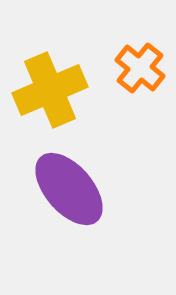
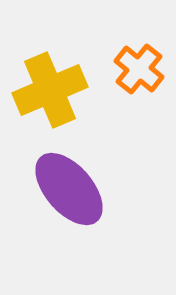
orange cross: moved 1 px left, 1 px down
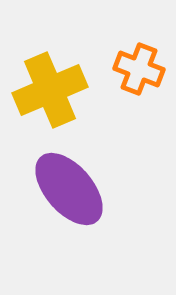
orange cross: rotated 18 degrees counterclockwise
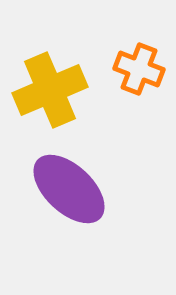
purple ellipse: rotated 6 degrees counterclockwise
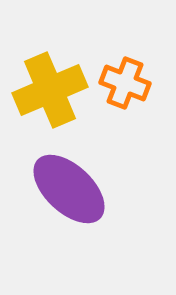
orange cross: moved 14 px left, 14 px down
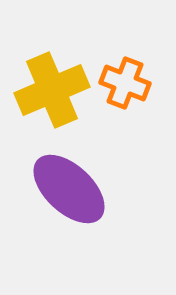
yellow cross: moved 2 px right
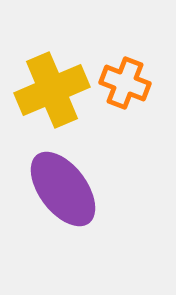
purple ellipse: moved 6 px left; rotated 10 degrees clockwise
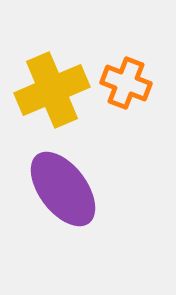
orange cross: moved 1 px right
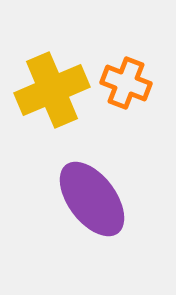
purple ellipse: moved 29 px right, 10 px down
